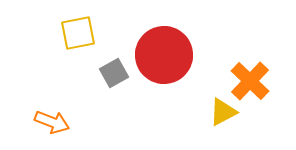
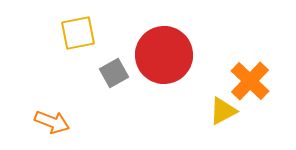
yellow triangle: moved 1 px up
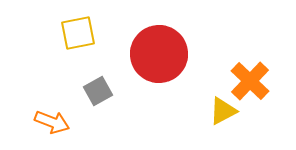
red circle: moved 5 px left, 1 px up
gray square: moved 16 px left, 18 px down
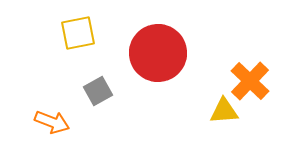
red circle: moved 1 px left, 1 px up
yellow triangle: moved 1 px right; rotated 24 degrees clockwise
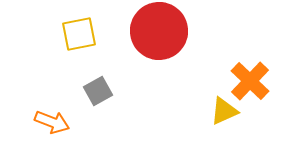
yellow square: moved 1 px right, 1 px down
red circle: moved 1 px right, 22 px up
yellow triangle: rotated 20 degrees counterclockwise
